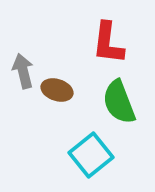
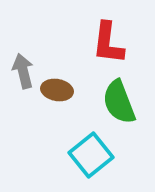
brown ellipse: rotated 8 degrees counterclockwise
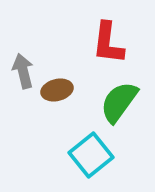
brown ellipse: rotated 24 degrees counterclockwise
green semicircle: rotated 57 degrees clockwise
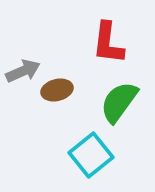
gray arrow: rotated 80 degrees clockwise
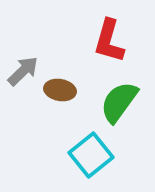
red L-shape: moved 1 px right, 2 px up; rotated 9 degrees clockwise
gray arrow: rotated 20 degrees counterclockwise
brown ellipse: moved 3 px right; rotated 24 degrees clockwise
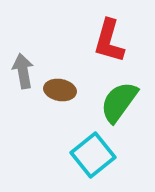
gray arrow: rotated 56 degrees counterclockwise
cyan square: moved 2 px right
